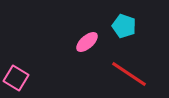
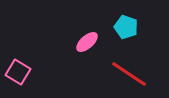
cyan pentagon: moved 2 px right, 1 px down
pink square: moved 2 px right, 6 px up
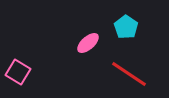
cyan pentagon: rotated 15 degrees clockwise
pink ellipse: moved 1 px right, 1 px down
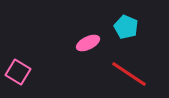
cyan pentagon: rotated 10 degrees counterclockwise
pink ellipse: rotated 15 degrees clockwise
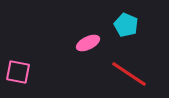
cyan pentagon: moved 2 px up
pink square: rotated 20 degrees counterclockwise
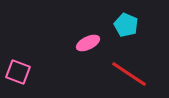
pink square: rotated 10 degrees clockwise
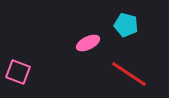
cyan pentagon: rotated 10 degrees counterclockwise
